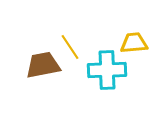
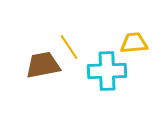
yellow line: moved 1 px left
cyan cross: moved 1 px down
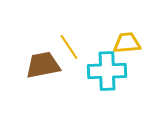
yellow trapezoid: moved 7 px left
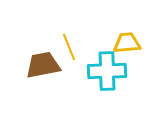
yellow line: rotated 12 degrees clockwise
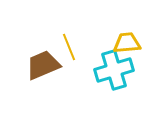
brown trapezoid: rotated 12 degrees counterclockwise
cyan cross: moved 7 px right, 1 px up; rotated 15 degrees counterclockwise
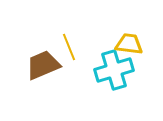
yellow trapezoid: moved 2 px right, 1 px down; rotated 12 degrees clockwise
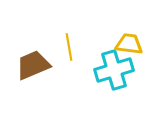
yellow line: rotated 12 degrees clockwise
brown trapezoid: moved 10 px left
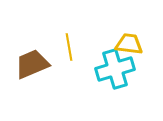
brown trapezoid: moved 1 px left, 1 px up
cyan cross: moved 1 px right, 1 px up
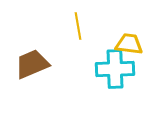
yellow line: moved 9 px right, 21 px up
cyan cross: rotated 15 degrees clockwise
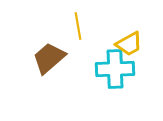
yellow trapezoid: rotated 144 degrees clockwise
brown trapezoid: moved 17 px right, 6 px up; rotated 18 degrees counterclockwise
